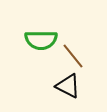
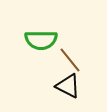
brown line: moved 3 px left, 4 px down
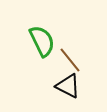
green semicircle: moved 1 px right, 1 px down; rotated 116 degrees counterclockwise
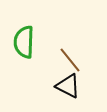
green semicircle: moved 18 px left, 1 px down; rotated 152 degrees counterclockwise
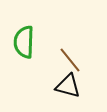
black triangle: rotated 12 degrees counterclockwise
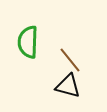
green semicircle: moved 4 px right
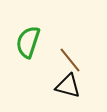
green semicircle: rotated 16 degrees clockwise
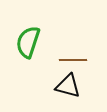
brown line: moved 3 px right; rotated 52 degrees counterclockwise
